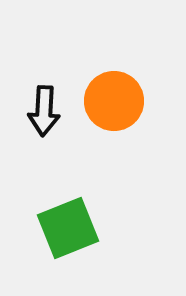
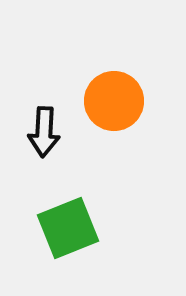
black arrow: moved 21 px down
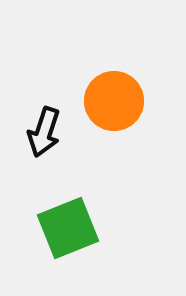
black arrow: rotated 15 degrees clockwise
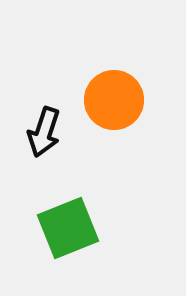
orange circle: moved 1 px up
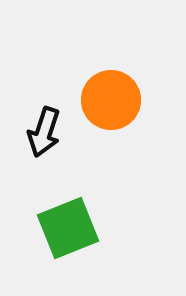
orange circle: moved 3 px left
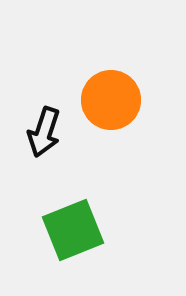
green square: moved 5 px right, 2 px down
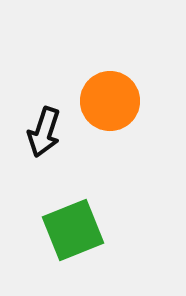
orange circle: moved 1 px left, 1 px down
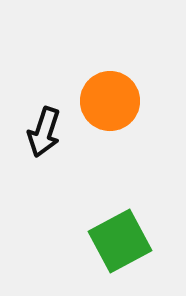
green square: moved 47 px right, 11 px down; rotated 6 degrees counterclockwise
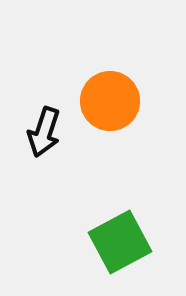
green square: moved 1 px down
